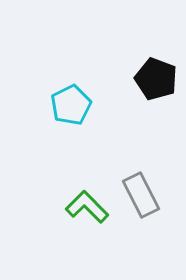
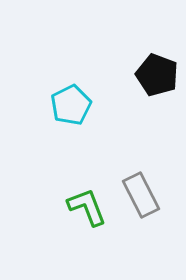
black pentagon: moved 1 px right, 4 px up
green L-shape: rotated 24 degrees clockwise
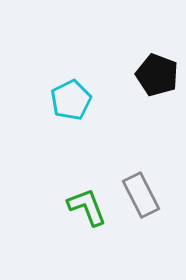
cyan pentagon: moved 5 px up
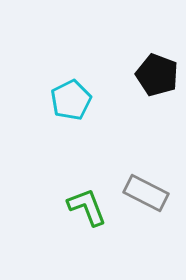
gray rectangle: moved 5 px right, 2 px up; rotated 36 degrees counterclockwise
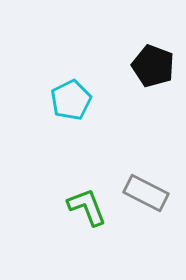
black pentagon: moved 4 px left, 9 px up
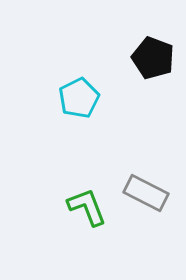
black pentagon: moved 8 px up
cyan pentagon: moved 8 px right, 2 px up
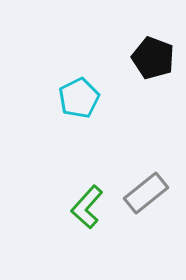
gray rectangle: rotated 66 degrees counterclockwise
green L-shape: rotated 117 degrees counterclockwise
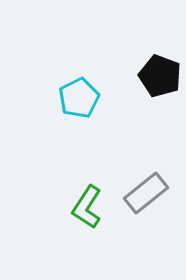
black pentagon: moved 7 px right, 18 px down
green L-shape: rotated 9 degrees counterclockwise
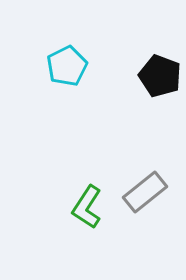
cyan pentagon: moved 12 px left, 32 px up
gray rectangle: moved 1 px left, 1 px up
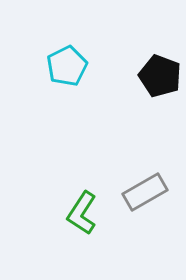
gray rectangle: rotated 9 degrees clockwise
green L-shape: moved 5 px left, 6 px down
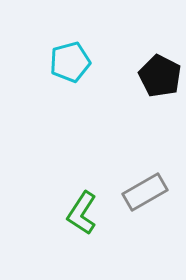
cyan pentagon: moved 3 px right, 4 px up; rotated 12 degrees clockwise
black pentagon: rotated 6 degrees clockwise
